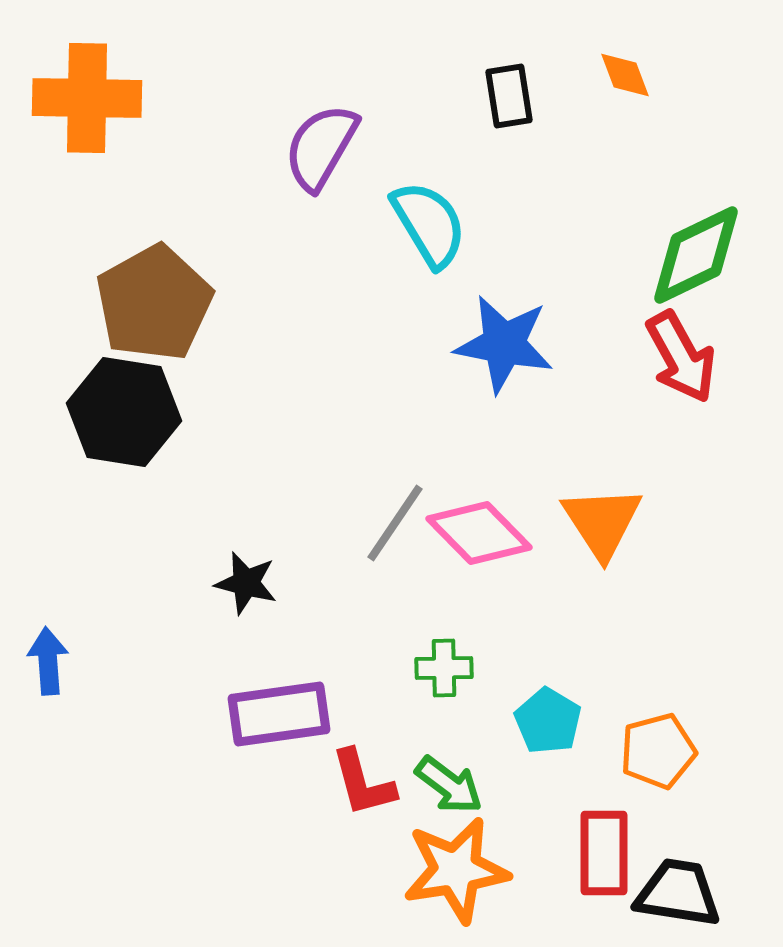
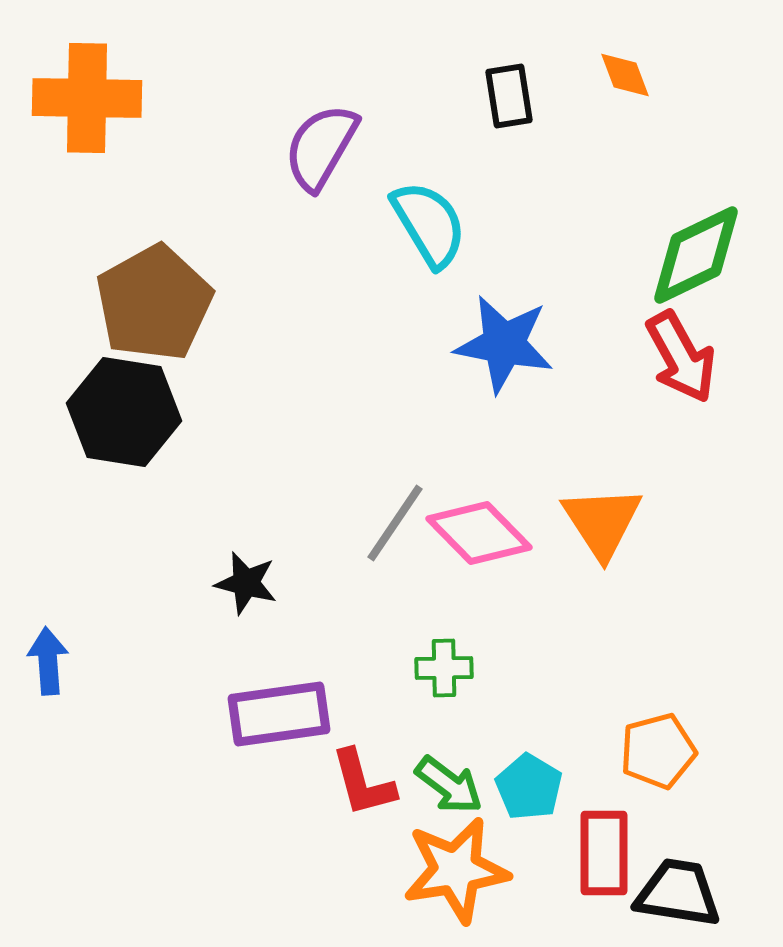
cyan pentagon: moved 19 px left, 66 px down
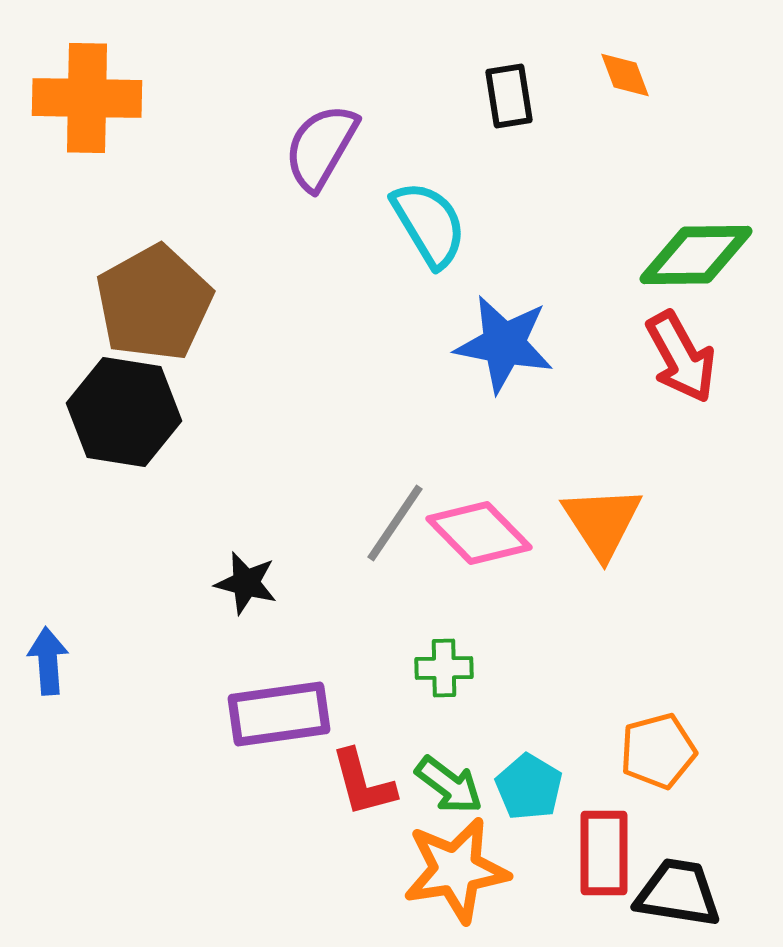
green diamond: rotated 25 degrees clockwise
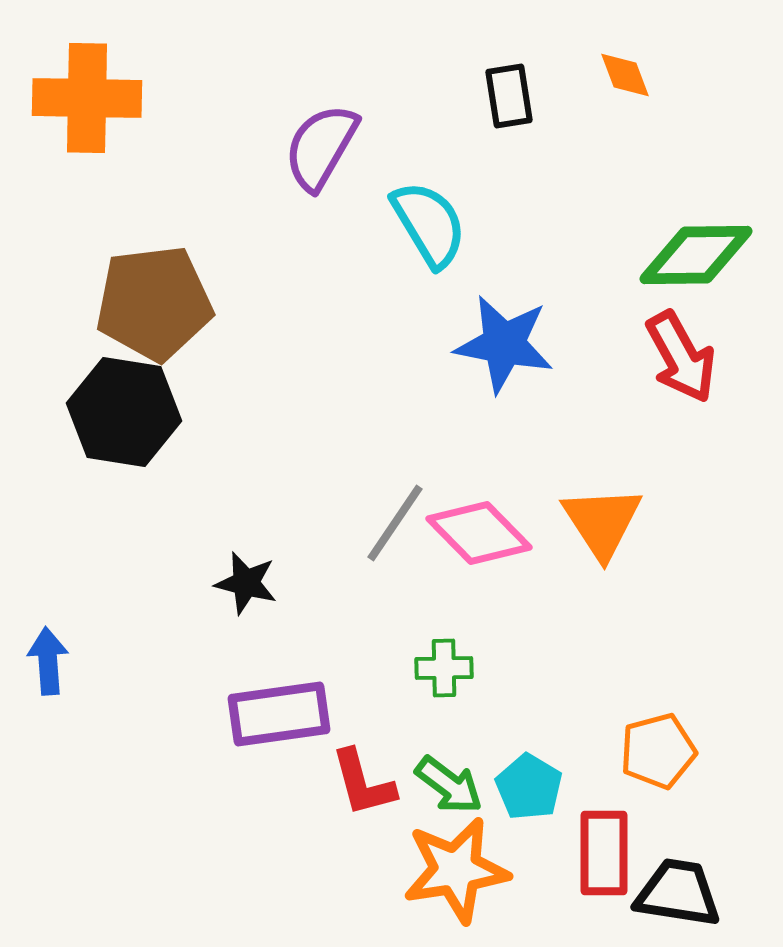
brown pentagon: rotated 22 degrees clockwise
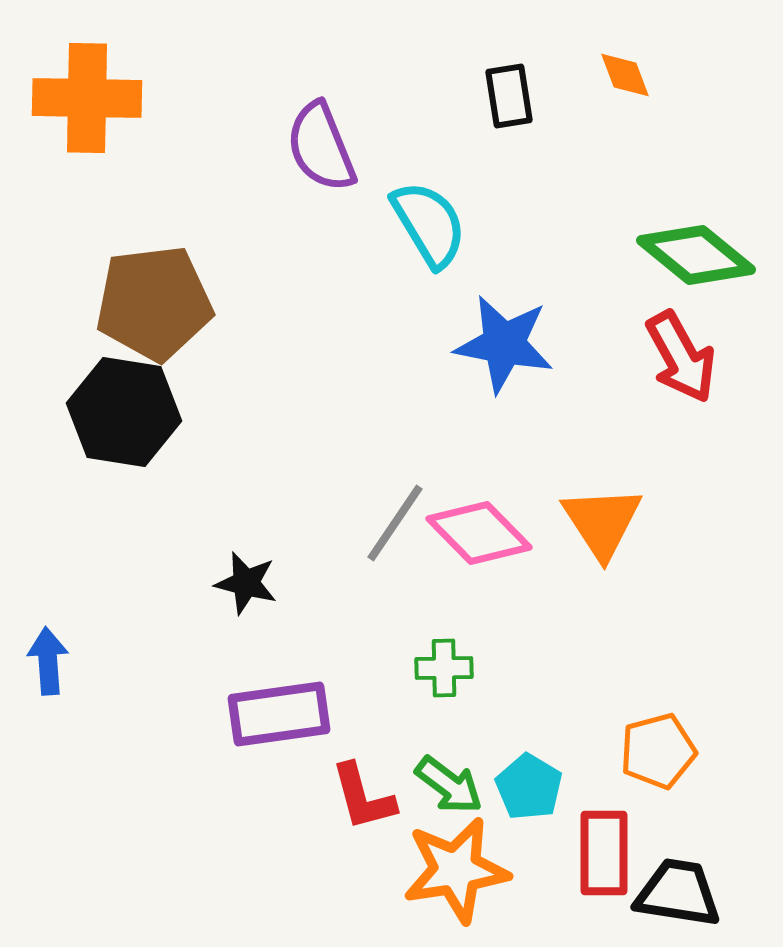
purple semicircle: rotated 52 degrees counterclockwise
green diamond: rotated 40 degrees clockwise
red L-shape: moved 14 px down
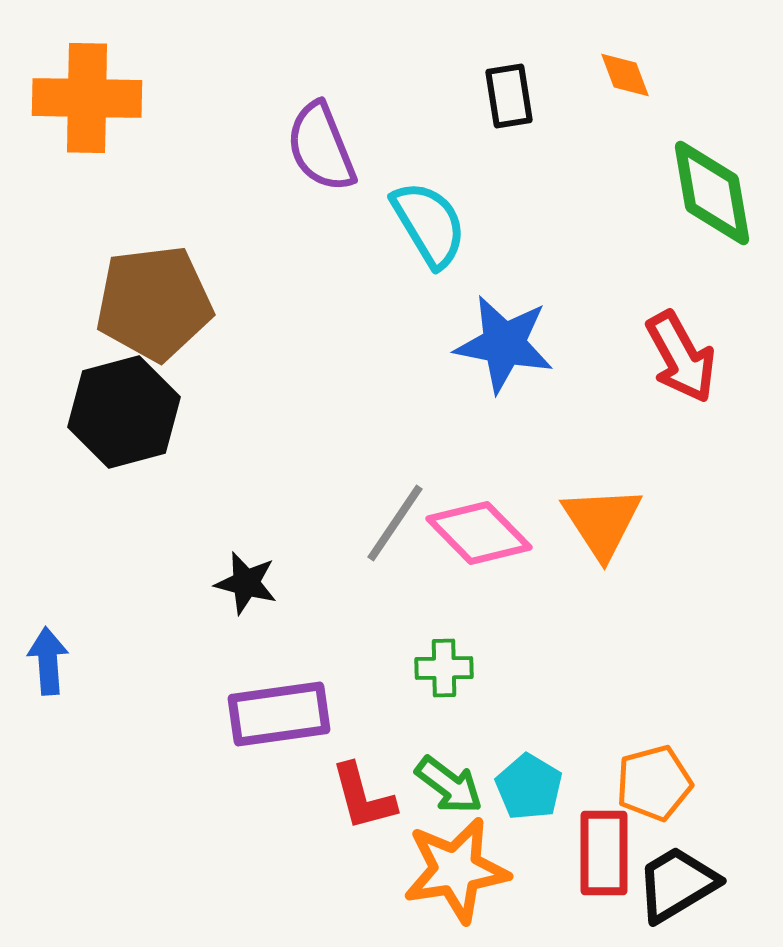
green diamond: moved 16 px right, 62 px up; rotated 41 degrees clockwise
black hexagon: rotated 24 degrees counterclockwise
orange pentagon: moved 4 px left, 32 px down
black trapezoid: moved 1 px left, 9 px up; rotated 40 degrees counterclockwise
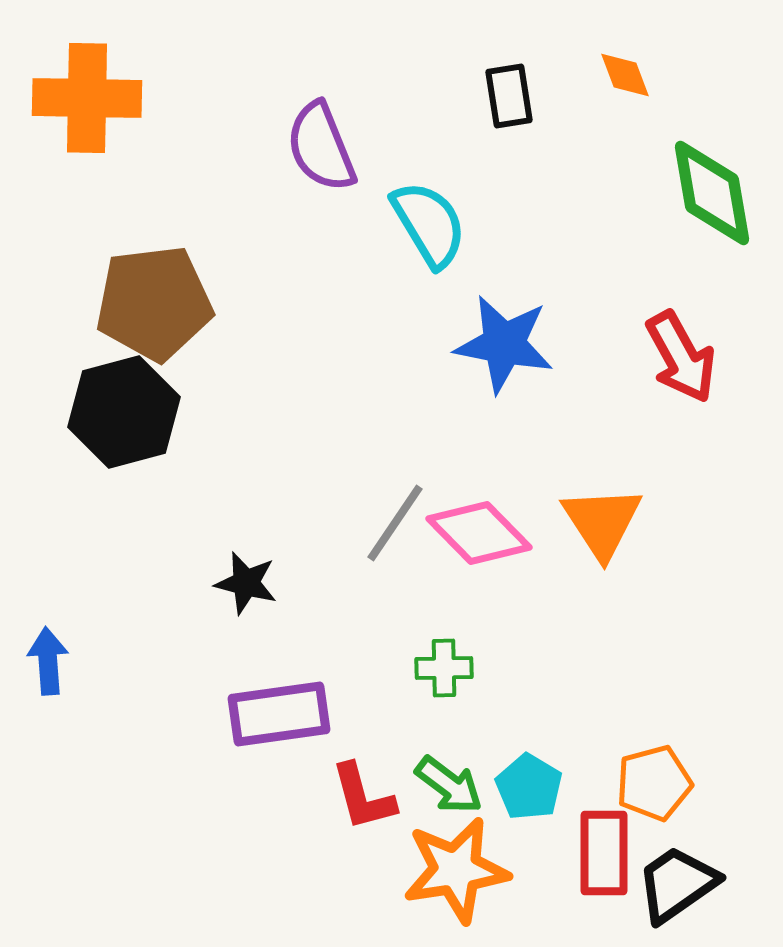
black trapezoid: rotated 4 degrees counterclockwise
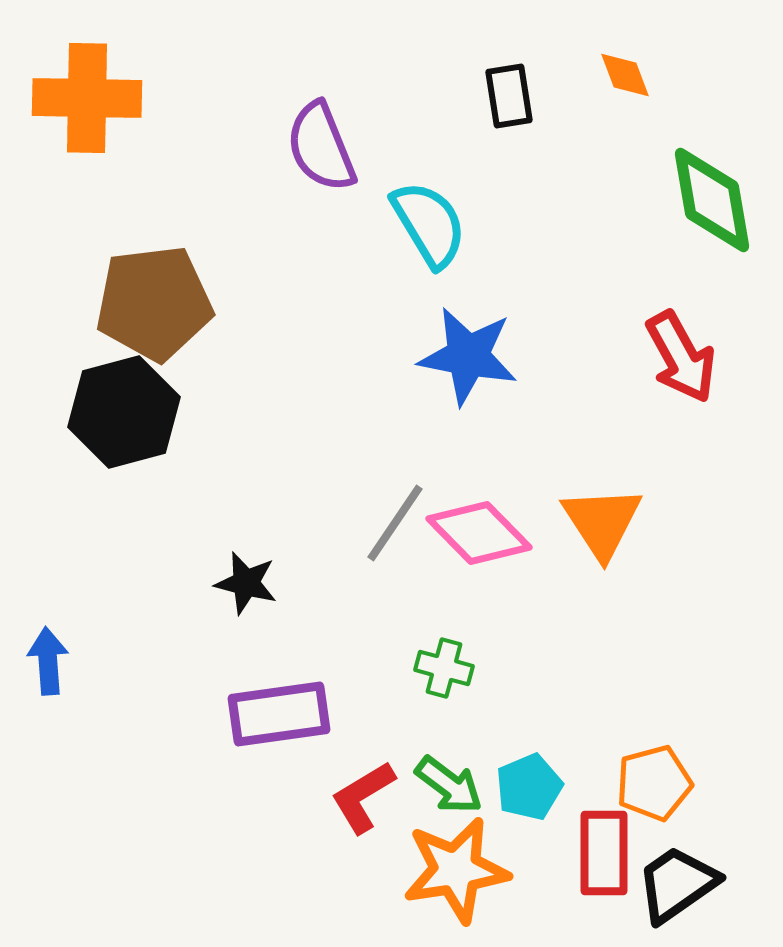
green diamond: moved 7 px down
blue star: moved 36 px left, 12 px down
green cross: rotated 16 degrees clockwise
cyan pentagon: rotated 18 degrees clockwise
red L-shape: rotated 74 degrees clockwise
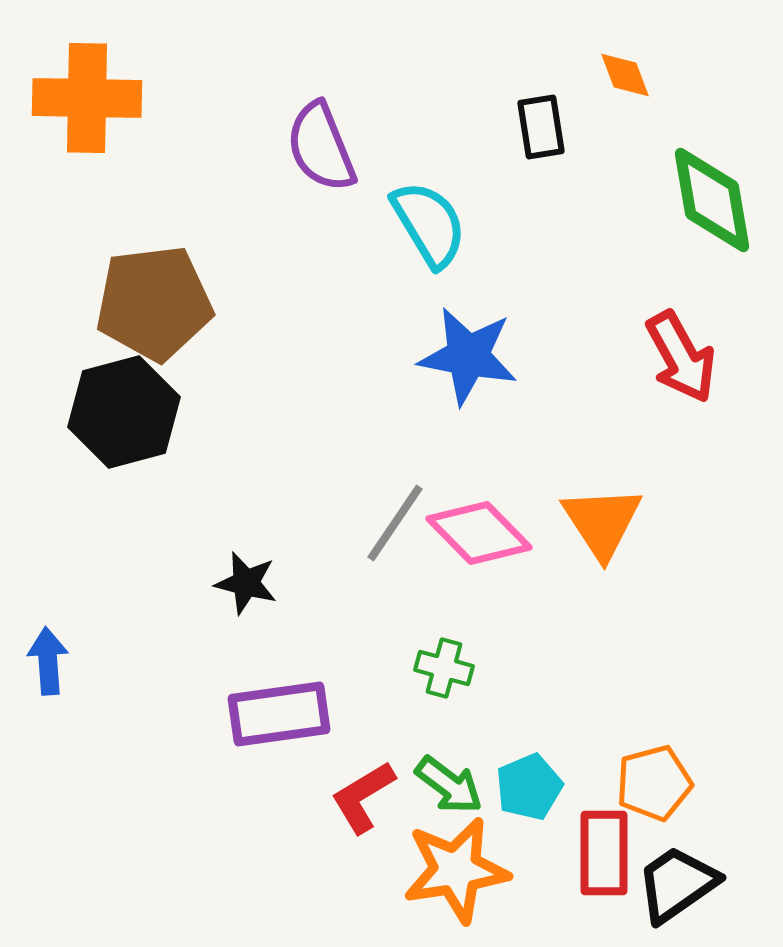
black rectangle: moved 32 px right, 31 px down
